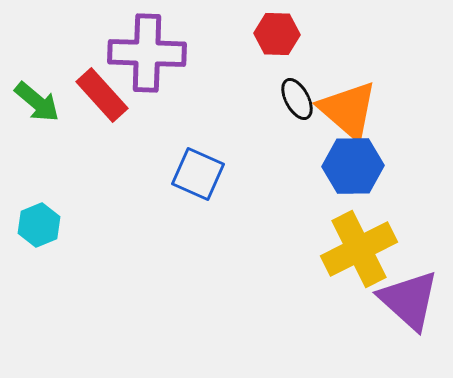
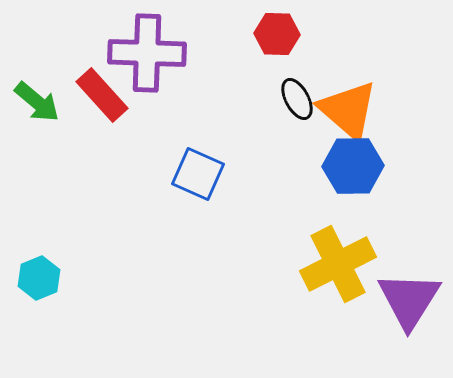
cyan hexagon: moved 53 px down
yellow cross: moved 21 px left, 15 px down
purple triangle: rotated 20 degrees clockwise
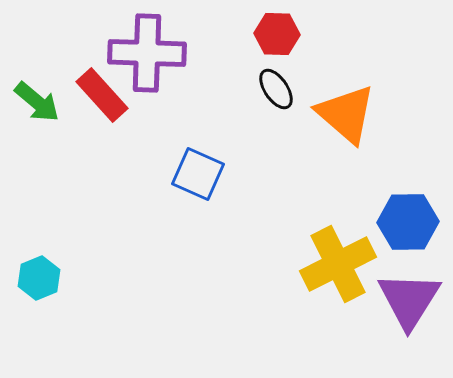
black ellipse: moved 21 px left, 10 px up; rotated 6 degrees counterclockwise
orange triangle: moved 2 px left, 4 px down
blue hexagon: moved 55 px right, 56 px down
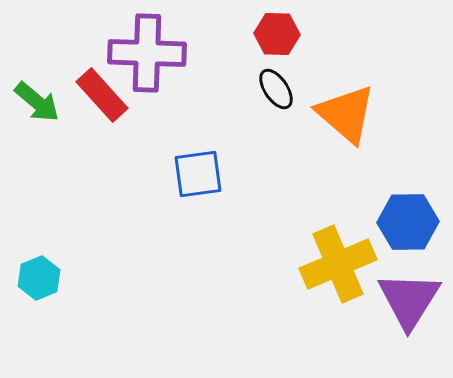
blue square: rotated 32 degrees counterclockwise
yellow cross: rotated 4 degrees clockwise
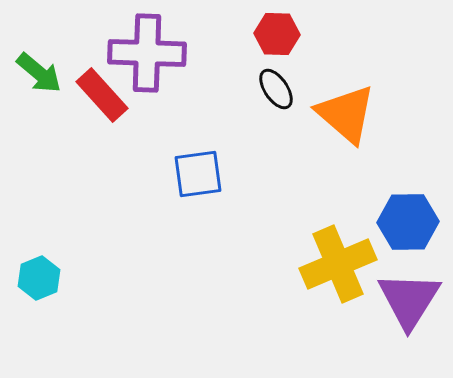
green arrow: moved 2 px right, 29 px up
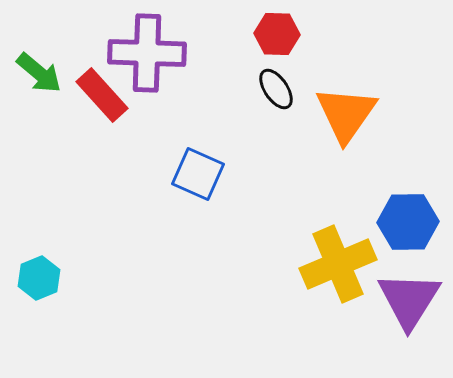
orange triangle: rotated 24 degrees clockwise
blue square: rotated 32 degrees clockwise
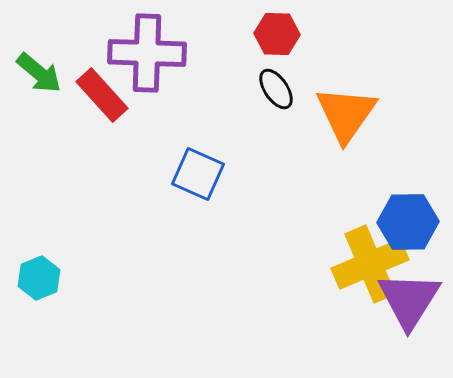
yellow cross: moved 32 px right
